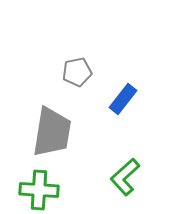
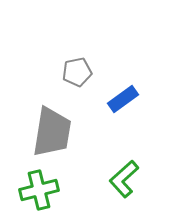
blue rectangle: rotated 16 degrees clockwise
green L-shape: moved 1 px left, 2 px down
green cross: rotated 18 degrees counterclockwise
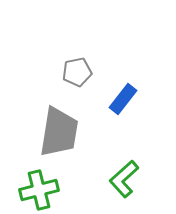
blue rectangle: rotated 16 degrees counterclockwise
gray trapezoid: moved 7 px right
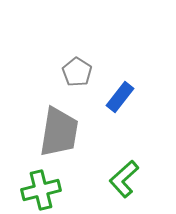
gray pentagon: rotated 28 degrees counterclockwise
blue rectangle: moved 3 px left, 2 px up
green cross: moved 2 px right
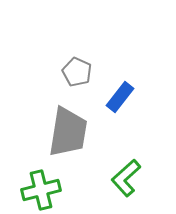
gray pentagon: rotated 8 degrees counterclockwise
gray trapezoid: moved 9 px right
green L-shape: moved 2 px right, 1 px up
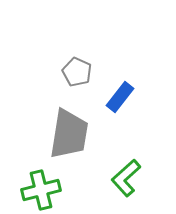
gray trapezoid: moved 1 px right, 2 px down
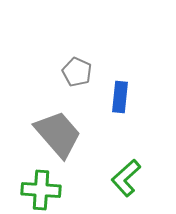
blue rectangle: rotated 32 degrees counterclockwise
gray trapezoid: moved 11 px left; rotated 50 degrees counterclockwise
green cross: rotated 18 degrees clockwise
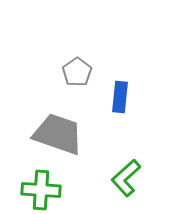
gray pentagon: rotated 12 degrees clockwise
gray trapezoid: rotated 30 degrees counterclockwise
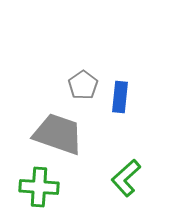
gray pentagon: moved 6 px right, 13 px down
green cross: moved 2 px left, 3 px up
